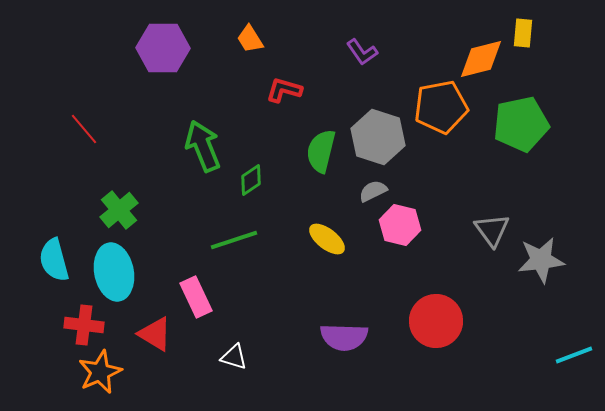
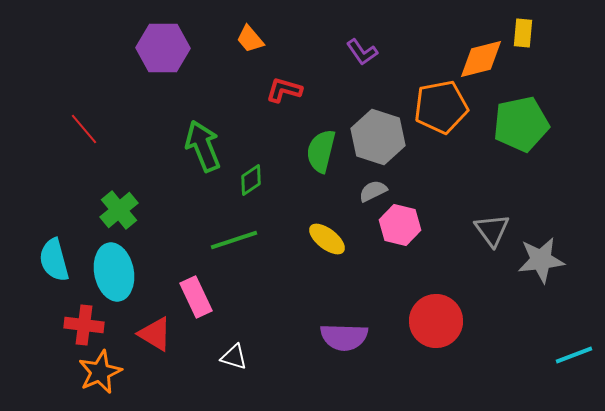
orange trapezoid: rotated 8 degrees counterclockwise
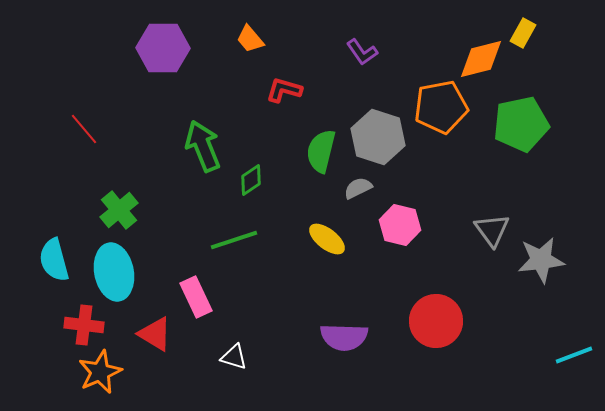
yellow rectangle: rotated 24 degrees clockwise
gray semicircle: moved 15 px left, 3 px up
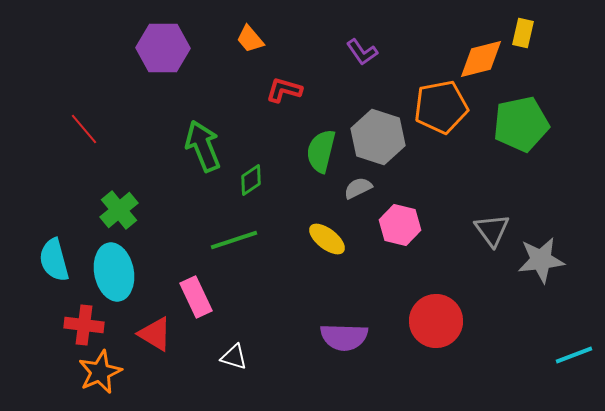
yellow rectangle: rotated 16 degrees counterclockwise
